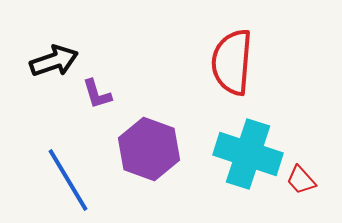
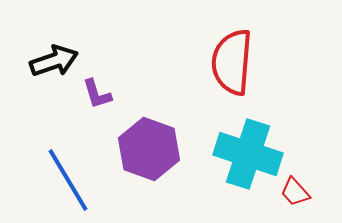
red trapezoid: moved 6 px left, 12 px down
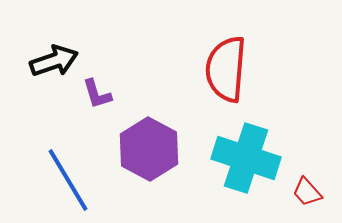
red semicircle: moved 6 px left, 7 px down
purple hexagon: rotated 8 degrees clockwise
cyan cross: moved 2 px left, 4 px down
red trapezoid: moved 12 px right
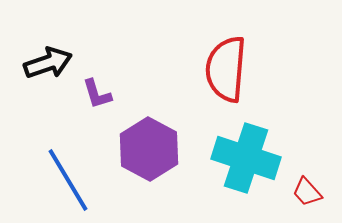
black arrow: moved 6 px left, 2 px down
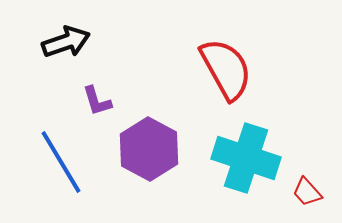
black arrow: moved 18 px right, 21 px up
red semicircle: rotated 146 degrees clockwise
purple L-shape: moved 7 px down
blue line: moved 7 px left, 18 px up
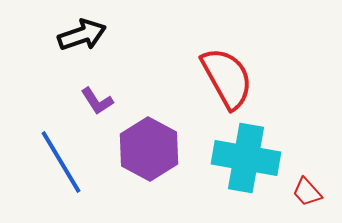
black arrow: moved 16 px right, 7 px up
red semicircle: moved 1 px right, 9 px down
purple L-shape: rotated 16 degrees counterclockwise
cyan cross: rotated 8 degrees counterclockwise
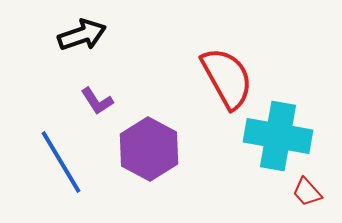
cyan cross: moved 32 px right, 22 px up
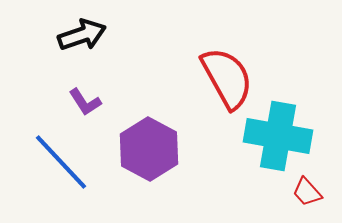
purple L-shape: moved 12 px left, 1 px down
blue line: rotated 12 degrees counterclockwise
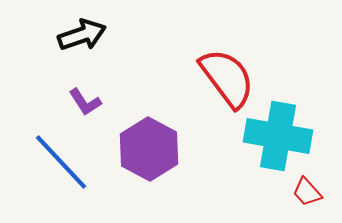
red semicircle: rotated 8 degrees counterclockwise
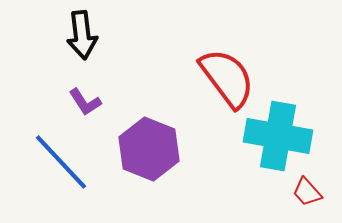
black arrow: rotated 102 degrees clockwise
purple hexagon: rotated 6 degrees counterclockwise
